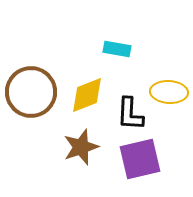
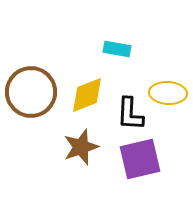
yellow ellipse: moved 1 px left, 1 px down
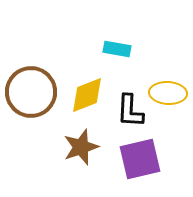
black L-shape: moved 3 px up
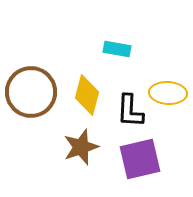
yellow diamond: rotated 54 degrees counterclockwise
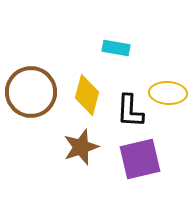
cyan rectangle: moved 1 px left, 1 px up
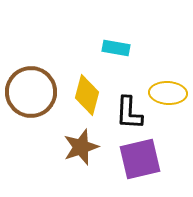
black L-shape: moved 1 px left, 2 px down
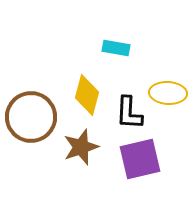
brown circle: moved 25 px down
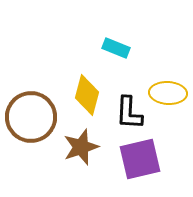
cyan rectangle: rotated 12 degrees clockwise
